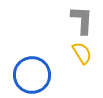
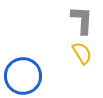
blue circle: moved 9 px left, 1 px down
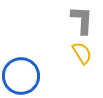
blue circle: moved 2 px left
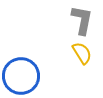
gray L-shape: rotated 8 degrees clockwise
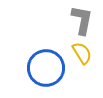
blue circle: moved 25 px right, 8 px up
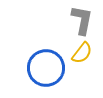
yellow semicircle: rotated 70 degrees clockwise
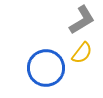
gray L-shape: rotated 48 degrees clockwise
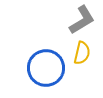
yellow semicircle: rotated 25 degrees counterclockwise
